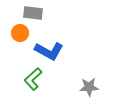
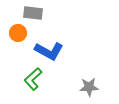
orange circle: moved 2 px left
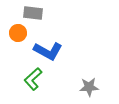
blue L-shape: moved 1 px left
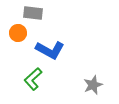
blue L-shape: moved 2 px right, 1 px up
gray star: moved 4 px right, 2 px up; rotated 18 degrees counterclockwise
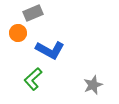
gray rectangle: rotated 30 degrees counterclockwise
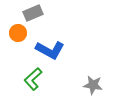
gray star: rotated 30 degrees clockwise
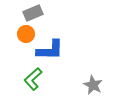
orange circle: moved 8 px right, 1 px down
blue L-shape: rotated 28 degrees counterclockwise
gray star: rotated 18 degrees clockwise
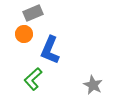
orange circle: moved 2 px left
blue L-shape: rotated 112 degrees clockwise
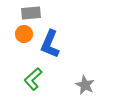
gray rectangle: moved 2 px left; rotated 18 degrees clockwise
blue L-shape: moved 6 px up
gray star: moved 8 px left
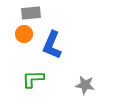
blue L-shape: moved 2 px right, 1 px down
green L-shape: rotated 40 degrees clockwise
gray star: rotated 18 degrees counterclockwise
